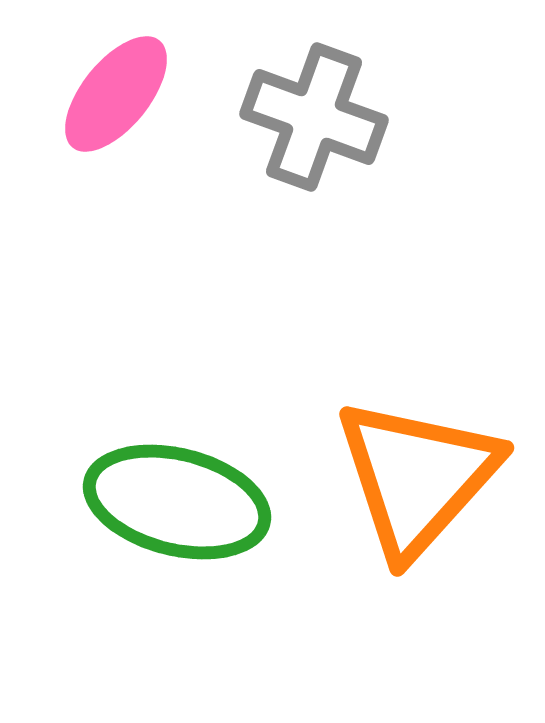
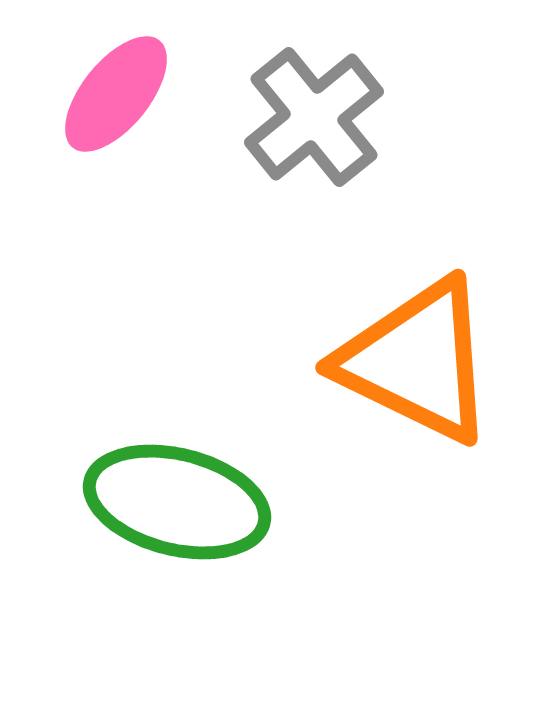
gray cross: rotated 31 degrees clockwise
orange triangle: moved 116 px up; rotated 46 degrees counterclockwise
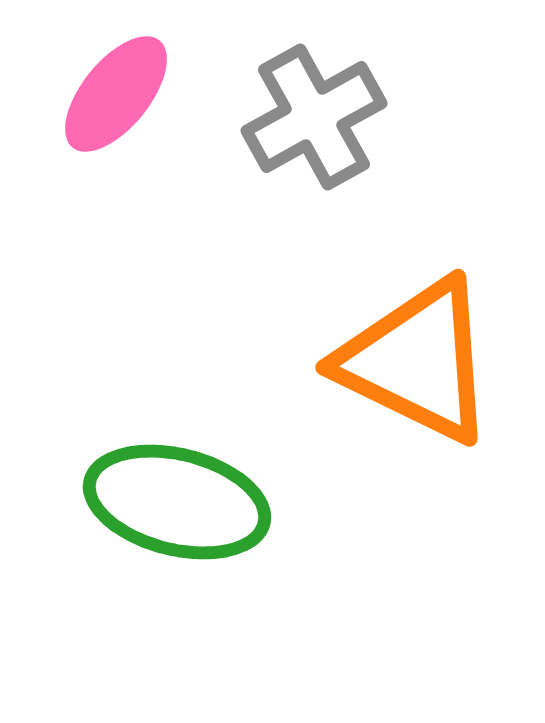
gray cross: rotated 10 degrees clockwise
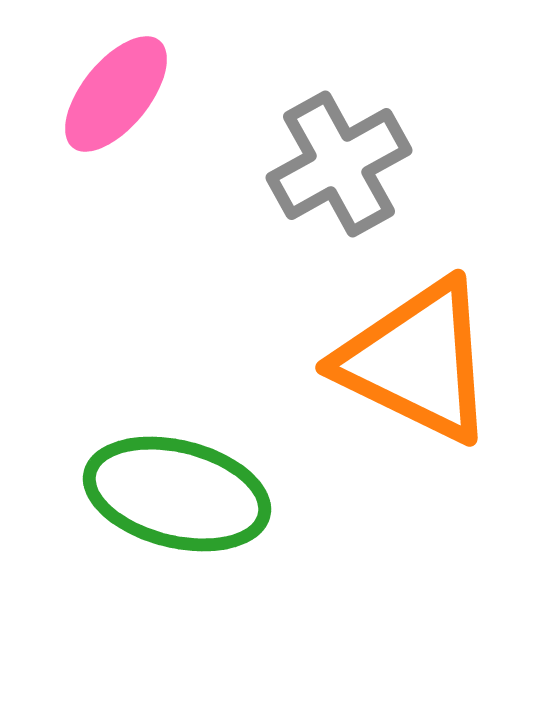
gray cross: moved 25 px right, 47 px down
green ellipse: moved 8 px up
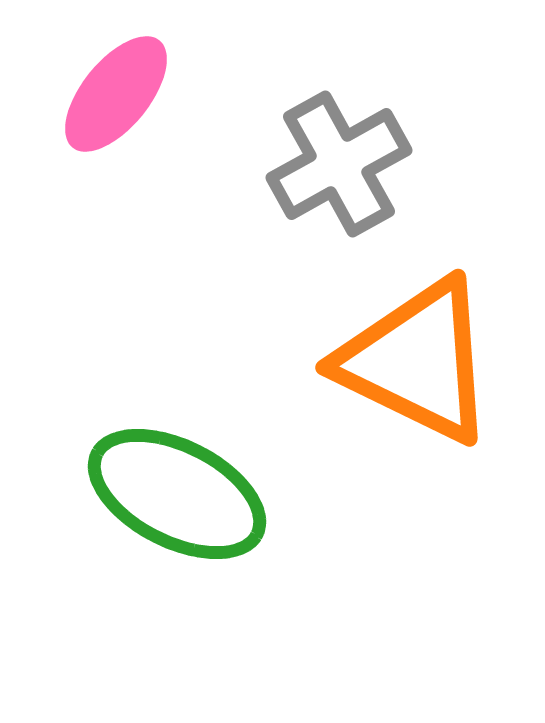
green ellipse: rotated 13 degrees clockwise
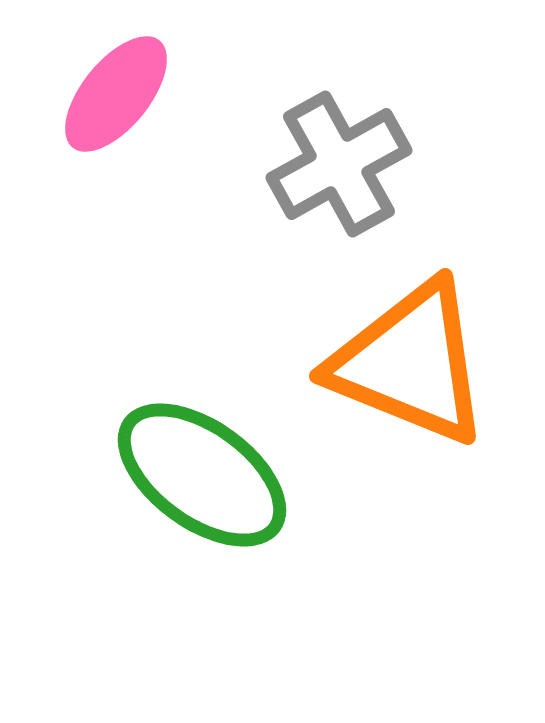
orange triangle: moved 7 px left, 2 px down; rotated 4 degrees counterclockwise
green ellipse: moved 25 px right, 19 px up; rotated 9 degrees clockwise
